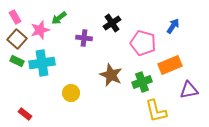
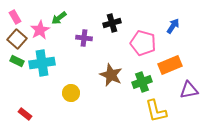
black cross: rotated 18 degrees clockwise
pink star: rotated 12 degrees counterclockwise
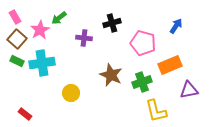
blue arrow: moved 3 px right
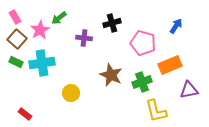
green rectangle: moved 1 px left, 1 px down
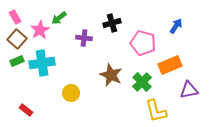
green rectangle: moved 1 px right, 1 px up; rotated 48 degrees counterclockwise
green cross: rotated 24 degrees counterclockwise
red rectangle: moved 1 px right, 4 px up
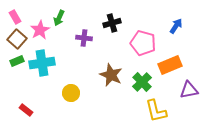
green arrow: rotated 28 degrees counterclockwise
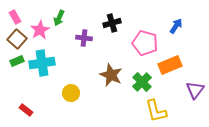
pink pentagon: moved 2 px right
purple triangle: moved 6 px right; rotated 42 degrees counterclockwise
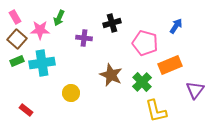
pink star: rotated 30 degrees clockwise
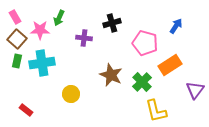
green rectangle: rotated 56 degrees counterclockwise
orange rectangle: rotated 10 degrees counterclockwise
yellow circle: moved 1 px down
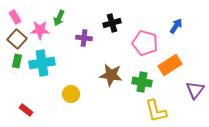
brown star: rotated 15 degrees counterclockwise
green cross: rotated 36 degrees counterclockwise
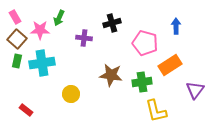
blue arrow: rotated 35 degrees counterclockwise
green cross: rotated 18 degrees counterclockwise
